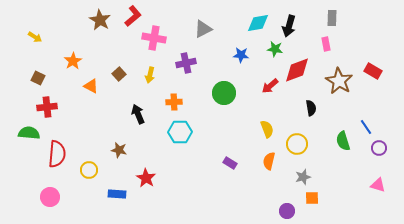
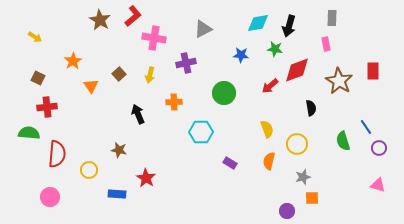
red rectangle at (373, 71): rotated 60 degrees clockwise
orange triangle at (91, 86): rotated 28 degrees clockwise
cyan hexagon at (180, 132): moved 21 px right
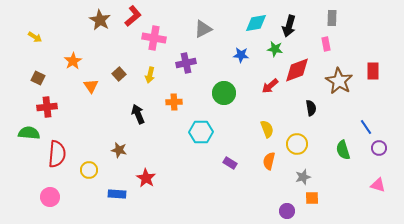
cyan diamond at (258, 23): moved 2 px left
green semicircle at (343, 141): moved 9 px down
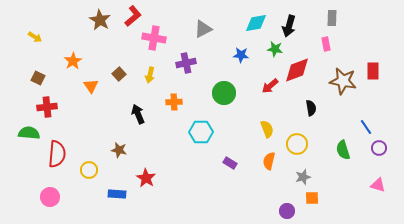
brown star at (339, 81): moved 4 px right; rotated 20 degrees counterclockwise
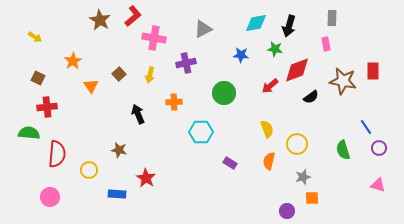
black semicircle at (311, 108): moved 11 px up; rotated 63 degrees clockwise
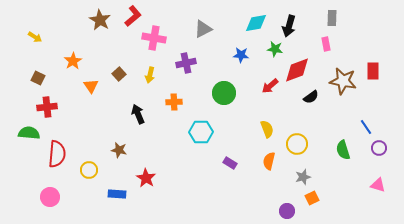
orange square at (312, 198): rotated 24 degrees counterclockwise
